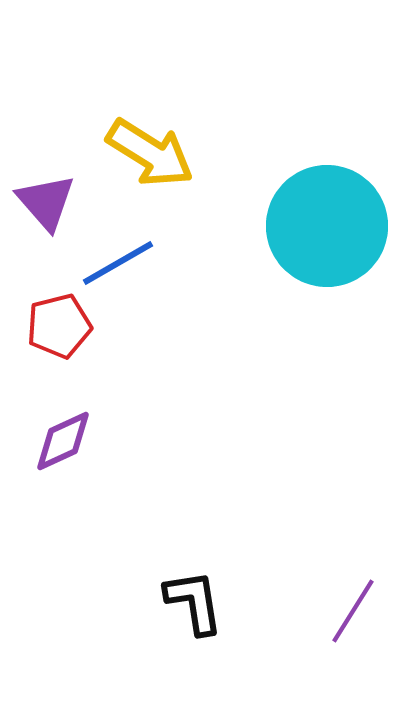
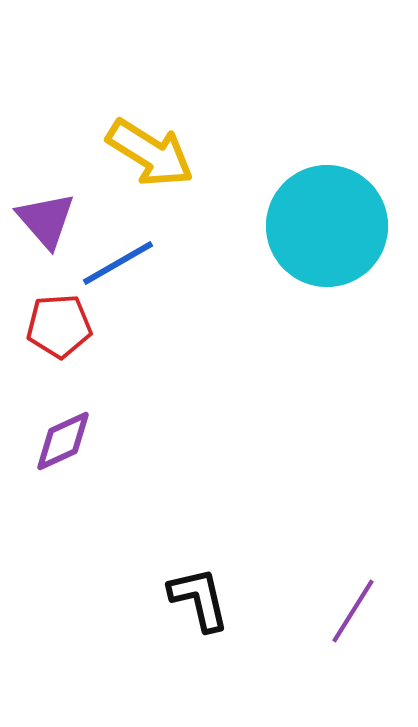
purple triangle: moved 18 px down
red pentagon: rotated 10 degrees clockwise
black L-shape: moved 5 px right, 3 px up; rotated 4 degrees counterclockwise
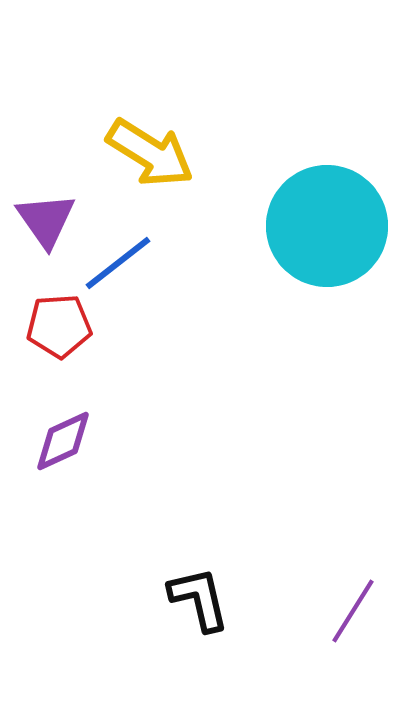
purple triangle: rotated 6 degrees clockwise
blue line: rotated 8 degrees counterclockwise
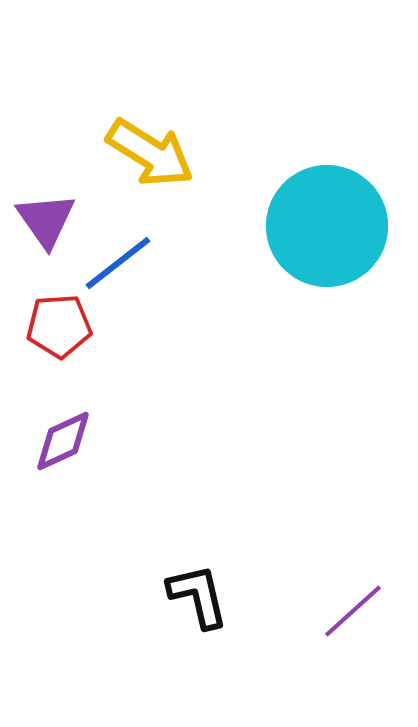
black L-shape: moved 1 px left, 3 px up
purple line: rotated 16 degrees clockwise
